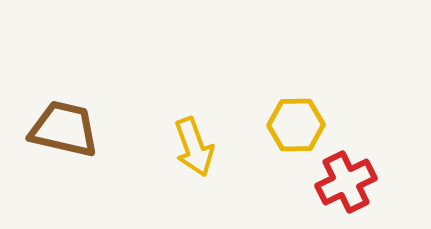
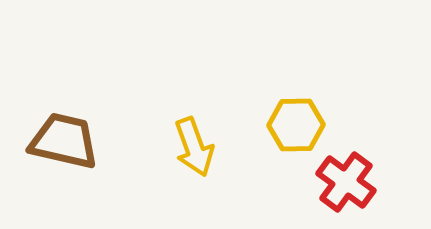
brown trapezoid: moved 12 px down
red cross: rotated 28 degrees counterclockwise
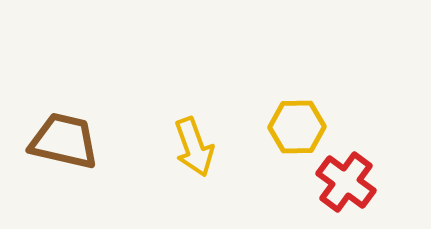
yellow hexagon: moved 1 px right, 2 px down
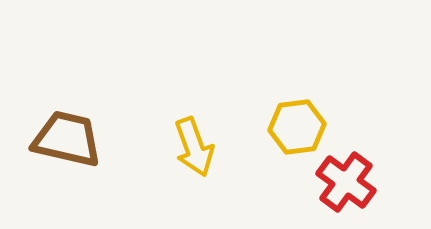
yellow hexagon: rotated 6 degrees counterclockwise
brown trapezoid: moved 3 px right, 2 px up
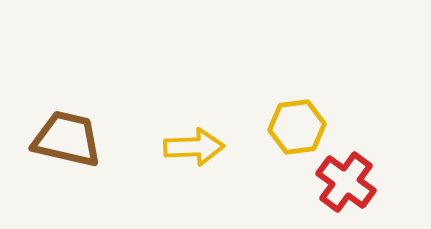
yellow arrow: rotated 72 degrees counterclockwise
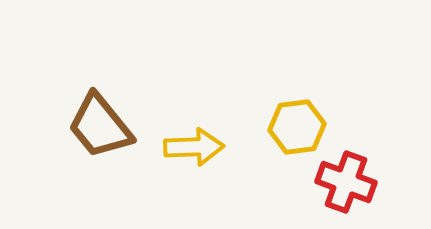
brown trapezoid: moved 33 px right, 13 px up; rotated 142 degrees counterclockwise
red cross: rotated 16 degrees counterclockwise
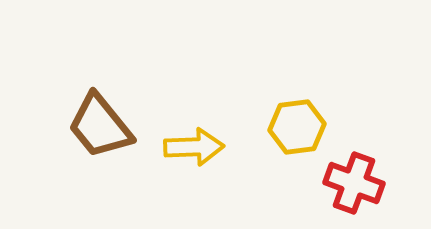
red cross: moved 8 px right, 1 px down
